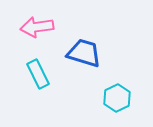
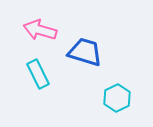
pink arrow: moved 3 px right, 3 px down; rotated 24 degrees clockwise
blue trapezoid: moved 1 px right, 1 px up
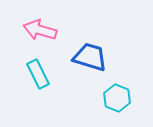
blue trapezoid: moved 5 px right, 5 px down
cyan hexagon: rotated 12 degrees counterclockwise
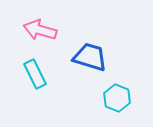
cyan rectangle: moved 3 px left
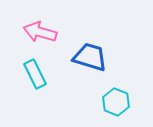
pink arrow: moved 2 px down
cyan hexagon: moved 1 px left, 4 px down
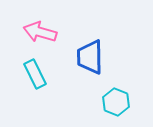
blue trapezoid: rotated 108 degrees counterclockwise
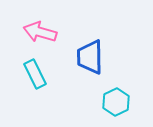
cyan hexagon: rotated 12 degrees clockwise
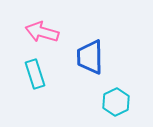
pink arrow: moved 2 px right
cyan rectangle: rotated 8 degrees clockwise
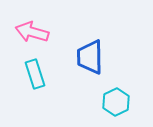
pink arrow: moved 10 px left
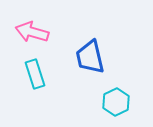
blue trapezoid: rotated 12 degrees counterclockwise
